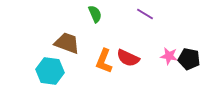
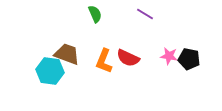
brown trapezoid: moved 11 px down
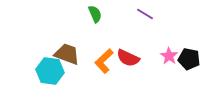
pink star: rotated 24 degrees clockwise
orange L-shape: rotated 25 degrees clockwise
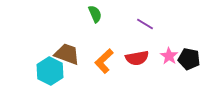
purple line: moved 10 px down
red semicircle: moved 9 px right; rotated 35 degrees counterclockwise
cyan hexagon: rotated 20 degrees clockwise
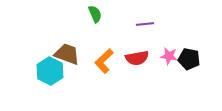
purple line: rotated 36 degrees counterclockwise
pink star: rotated 24 degrees counterclockwise
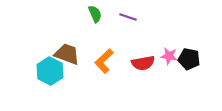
purple line: moved 17 px left, 7 px up; rotated 24 degrees clockwise
red semicircle: moved 6 px right, 5 px down
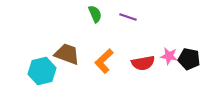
cyan hexagon: moved 8 px left; rotated 20 degrees clockwise
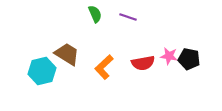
brown trapezoid: rotated 12 degrees clockwise
orange L-shape: moved 6 px down
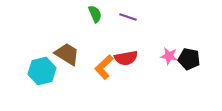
red semicircle: moved 17 px left, 5 px up
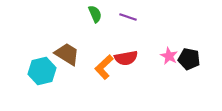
pink star: rotated 18 degrees clockwise
